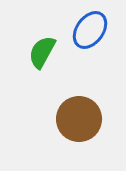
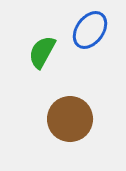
brown circle: moved 9 px left
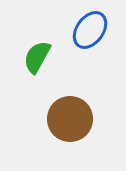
green semicircle: moved 5 px left, 5 px down
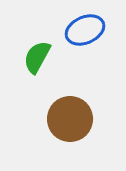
blue ellipse: moved 5 px left; rotated 30 degrees clockwise
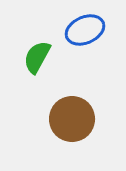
brown circle: moved 2 px right
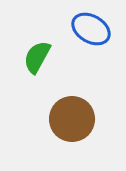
blue ellipse: moved 6 px right, 1 px up; rotated 54 degrees clockwise
